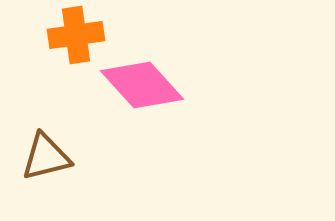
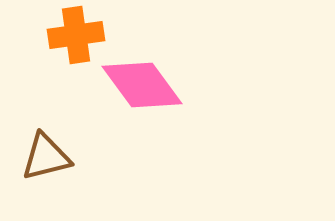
pink diamond: rotated 6 degrees clockwise
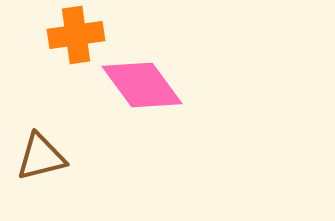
brown triangle: moved 5 px left
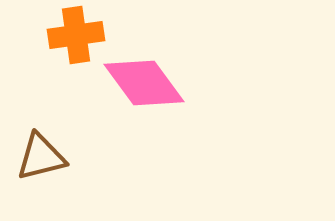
pink diamond: moved 2 px right, 2 px up
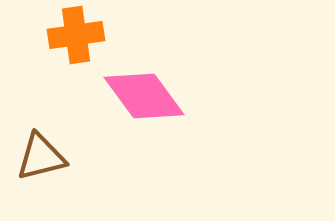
pink diamond: moved 13 px down
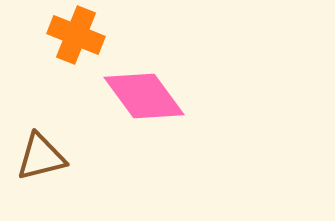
orange cross: rotated 30 degrees clockwise
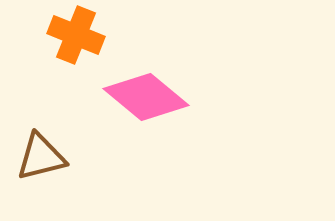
pink diamond: moved 2 px right, 1 px down; rotated 14 degrees counterclockwise
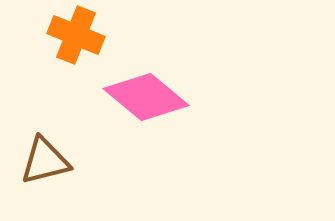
brown triangle: moved 4 px right, 4 px down
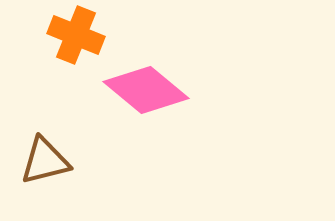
pink diamond: moved 7 px up
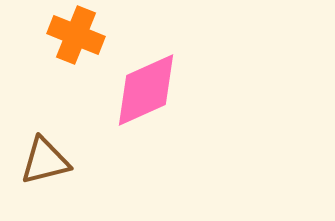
pink diamond: rotated 64 degrees counterclockwise
